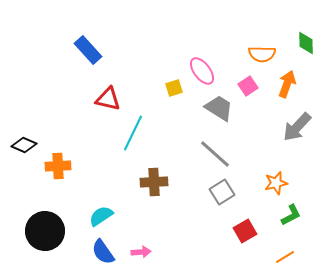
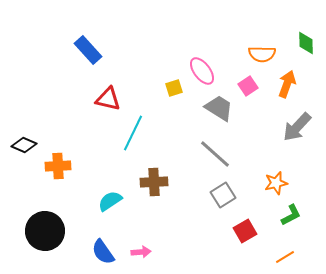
gray square: moved 1 px right, 3 px down
cyan semicircle: moved 9 px right, 15 px up
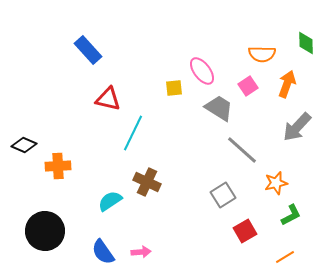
yellow square: rotated 12 degrees clockwise
gray line: moved 27 px right, 4 px up
brown cross: moved 7 px left; rotated 28 degrees clockwise
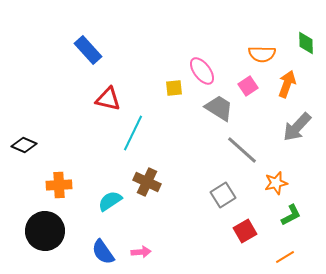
orange cross: moved 1 px right, 19 px down
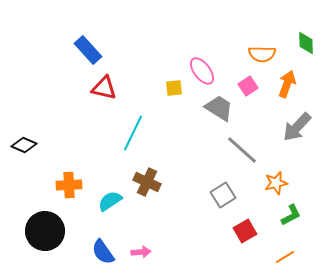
red triangle: moved 4 px left, 11 px up
orange cross: moved 10 px right
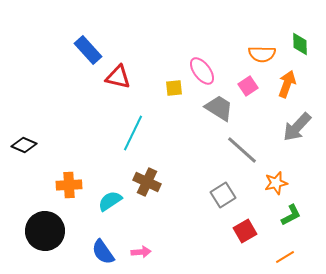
green diamond: moved 6 px left, 1 px down
red triangle: moved 14 px right, 11 px up
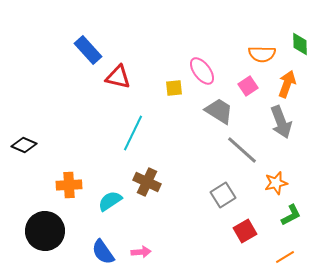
gray trapezoid: moved 3 px down
gray arrow: moved 16 px left, 5 px up; rotated 64 degrees counterclockwise
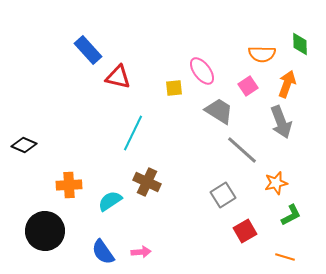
orange line: rotated 48 degrees clockwise
